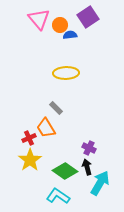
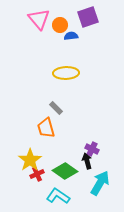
purple square: rotated 15 degrees clockwise
blue semicircle: moved 1 px right, 1 px down
orange trapezoid: rotated 15 degrees clockwise
red cross: moved 8 px right, 36 px down
purple cross: moved 3 px right, 1 px down
black arrow: moved 6 px up
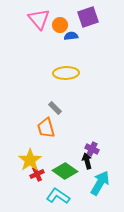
gray rectangle: moved 1 px left
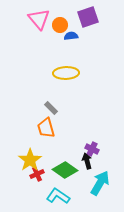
gray rectangle: moved 4 px left
green diamond: moved 1 px up
